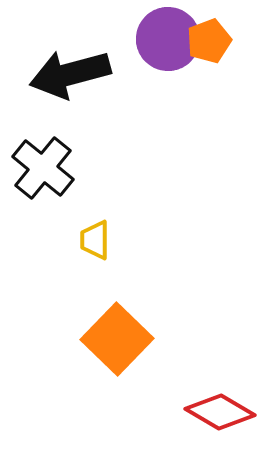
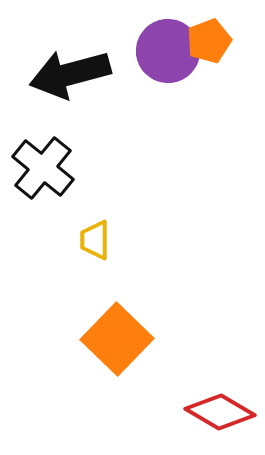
purple circle: moved 12 px down
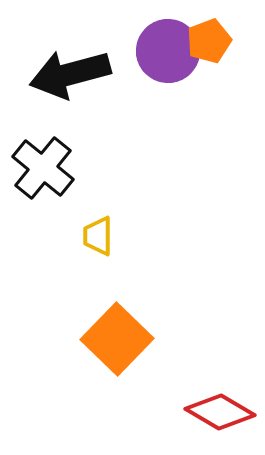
yellow trapezoid: moved 3 px right, 4 px up
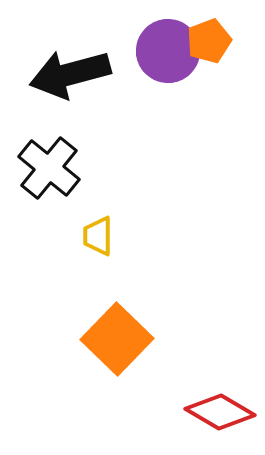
black cross: moved 6 px right
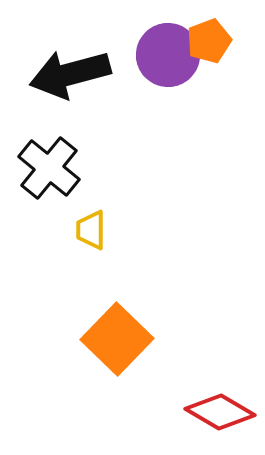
purple circle: moved 4 px down
yellow trapezoid: moved 7 px left, 6 px up
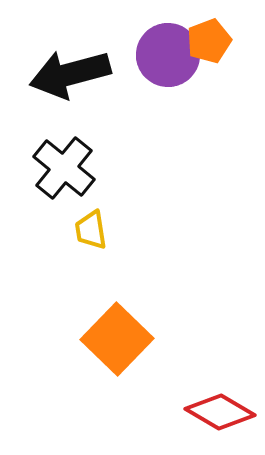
black cross: moved 15 px right
yellow trapezoid: rotated 9 degrees counterclockwise
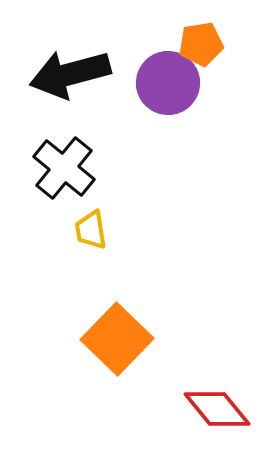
orange pentagon: moved 8 px left, 3 px down; rotated 12 degrees clockwise
purple circle: moved 28 px down
red diamond: moved 3 px left, 3 px up; rotated 20 degrees clockwise
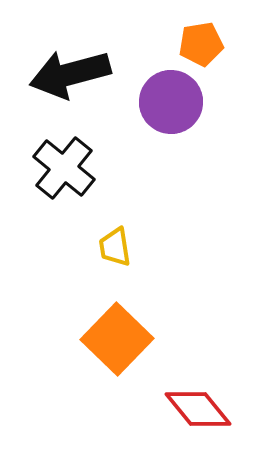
purple circle: moved 3 px right, 19 px down
yellow trapezoid: moved 24 px right, 17 px down
red diamond: moved 19 px left
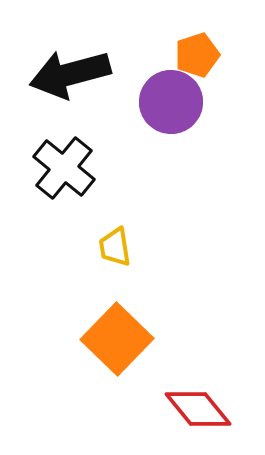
orange pentagon: moved 4 px left, 11 px down; rotated 9 degrees counterclockwise
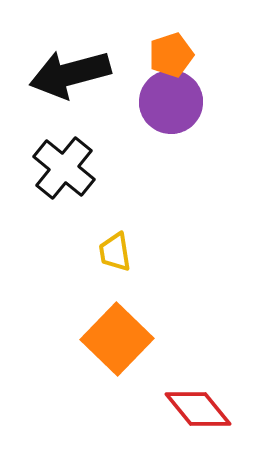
orange pentagon: moved 26 px left
yellow trapezoid: moved 5 px down
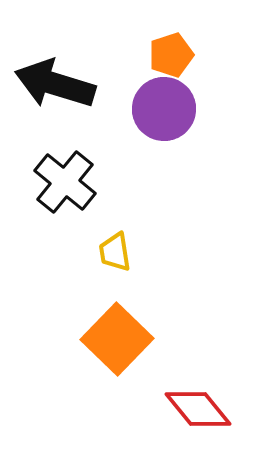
black arrow: moved 15 px left, 10 px down; rotated 32 degrees clockwise
purple circle: moved 7 px left, 7 px down
black cross: moved 1 px right, 14 px down
